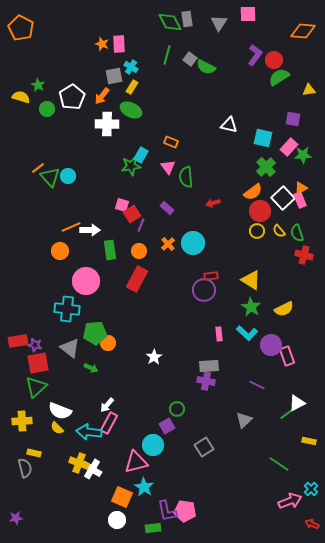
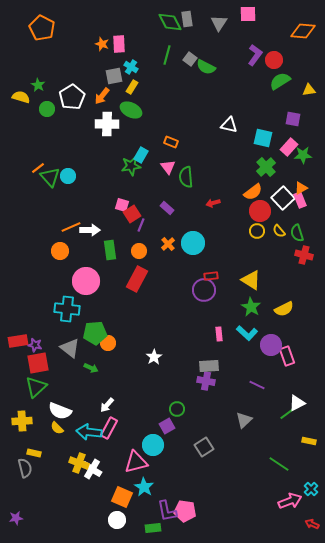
orange pentagon at (21, 28): moved 21 px right
green semicircle at (279, 77): moved 1 px right, 4 px down
pink rectangle at (109, 423): moved 5 px down
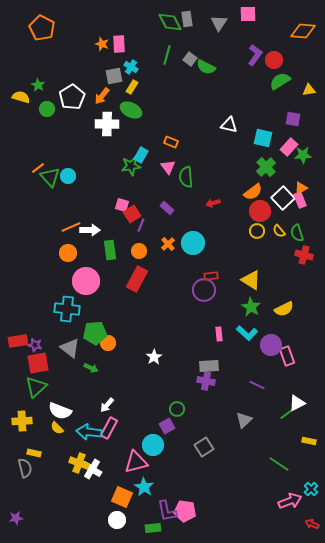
orange circle at (60, 251): moved 8 px right, 2 px down
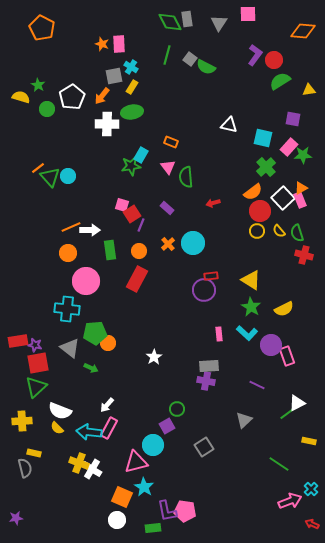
green ellipse at (131, 110): moved 1 px right, 2 px down; rotated 35 degrees counterclockwise
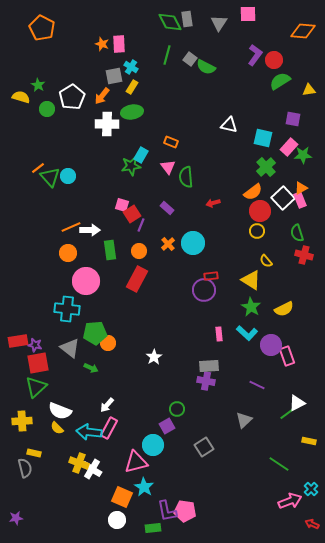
yellow semicircle at (279, 231): moved 13 px left, 30 px down
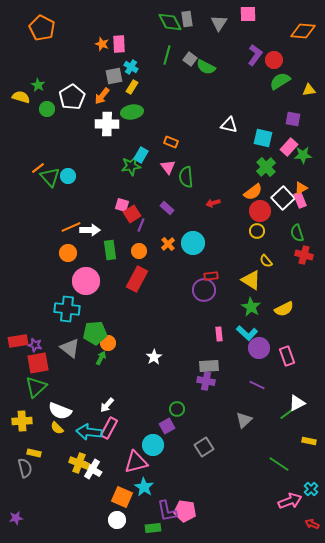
purple circle at (271, 345): moved 12 px left, 3 px down
green arrow at (91, 368): moved 10 px right, 10 px up; rotated 88 degrees counterclockwise
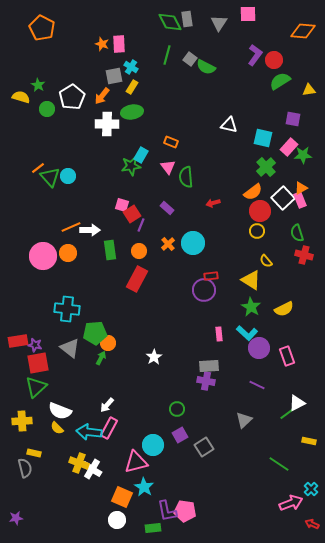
pink circle at (86, 281): moved 43 px left, 25 px up
purple square at (167, 426): moved 13 px right, 9 px down
pink arrow at (290, 501): moved 1 px right, 2 px down
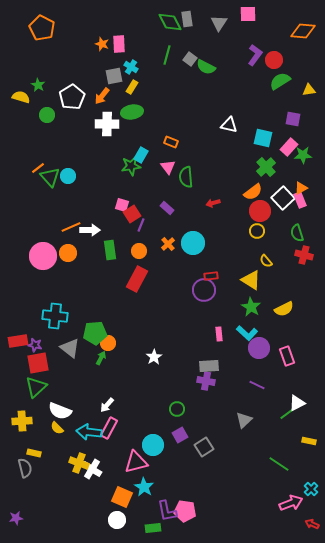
green circle at (47, 109): moved 6 px down
cyan cross at (67, 309): moved 12 px left, 7 px down
